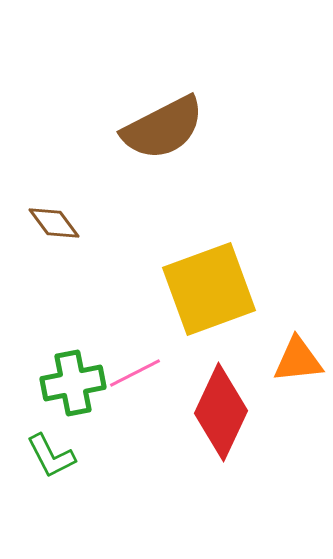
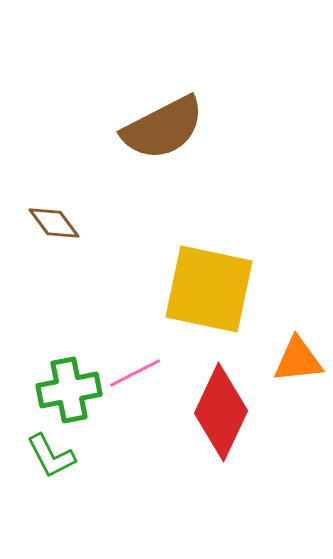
yellow square: rotated 32 degrees clockwise
green cross: moved 4 px left, 7 px down
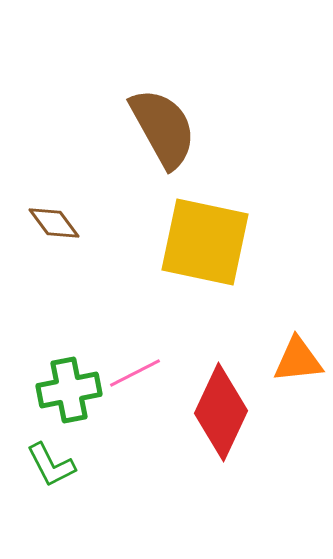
brown semicircle: rotated 92 degrees counterclockwise
yellow square: moved 4 px left, 47 px up
green L-shape: moved 9 px down
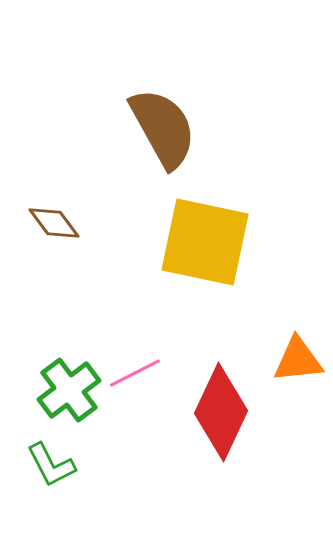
green cross: rotated 26 degrees counterclockwise
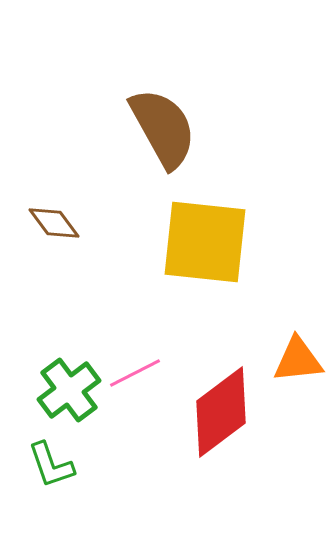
yellow square: rotated 6 degrees counterclockwise
red diamond: rotated 28 degrees clockwise
green L-shape: rotated 8 degrees clockwise
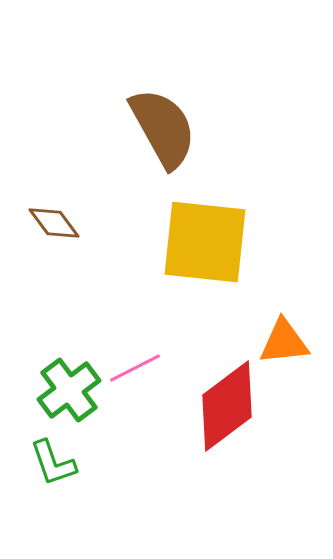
orange triangle: moved 14 px left, 18 px up
pink line: moved 5 px up
red diamond: moved 6 px right, 6 px up
green L-shape: moved 2 px right, 2 px up
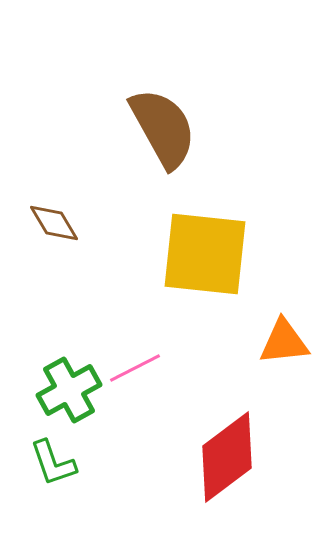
brown diamond: rotated 6 degrees clockwise
yellow square: moved 12 px down
green cross: rotated 8 degrees clockwise
red diamond: moved 51 px down
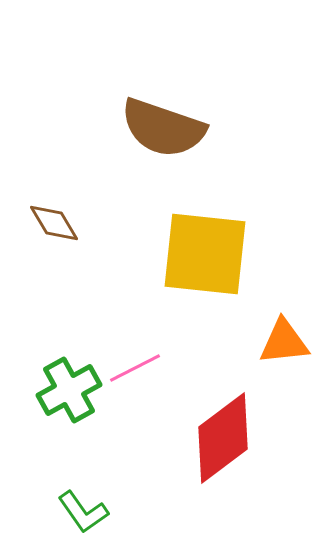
brown semicircle: rotated 138 degrees clockwise
red diamond: moved 4 px left, 19 px up
green L-shape: moved 30 px right, 49 px down; rotated 16 degrees counterclockwise
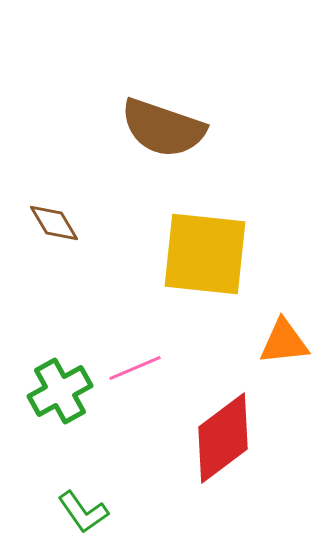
pink line: rotated 4 degrees clockwise
green cross: moved 9 px left, 1 px down
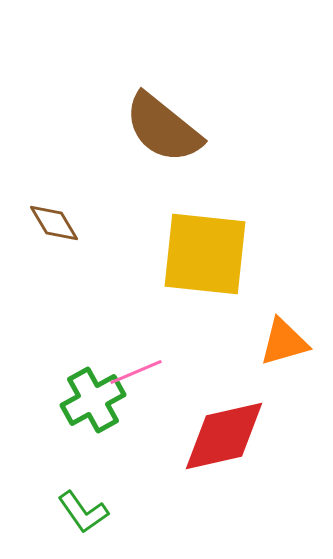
brown semicircle: rotated 20 degrees clockwise
orange triangle: rotated 10 degrees counterclockwise
pink line: moved 1 px right, 4 px down
green cross: moved 33 px right, 9 px down
red diamond: moved 1 px right, 2 px up; rotated 24 degrees clockwise
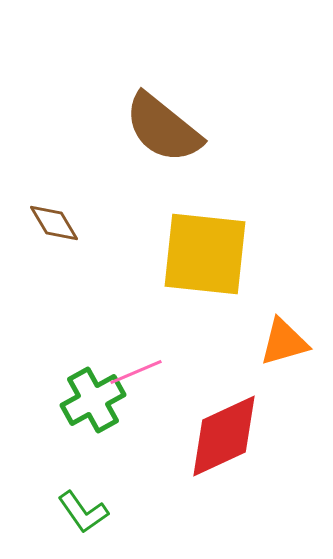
red diamond: rotated 12 degrees counterclockwise
